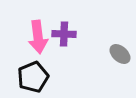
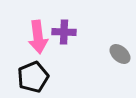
purple cross: moved 2 px up
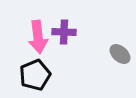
black pentagon: moved 2 px right, 2 px up
